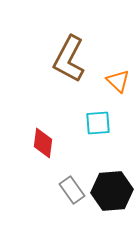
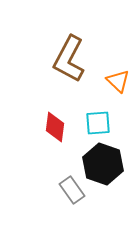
red diamond: moved 12 px right, 16 px up
black hexagon: moved 9 px left, 27 px up; rotated 24 degrees clockwise
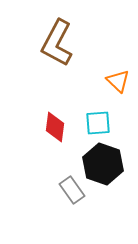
brown L-shape: moved 12 px left, 16 px up
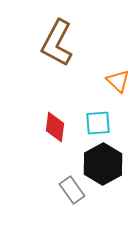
black hexagon: rotated 12 degrees clockwise
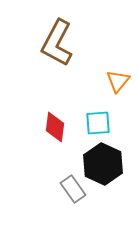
orange triangle: rotated 25 degrees clockwise
black hexagon: rotated 6 degrees counterclockwise
gray rectangle: moved 1 px right, 1 px up
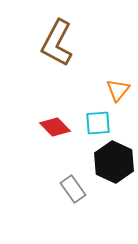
orange triangle: moved 9 px down
red diamond: rotated 52 degrees counterclockwise
black hexagon: moved 11 px right, 2 px up
